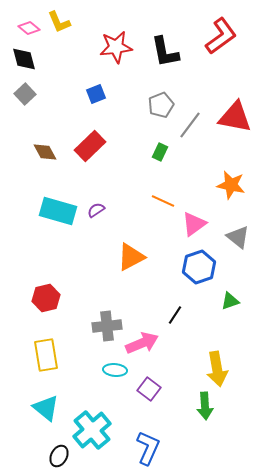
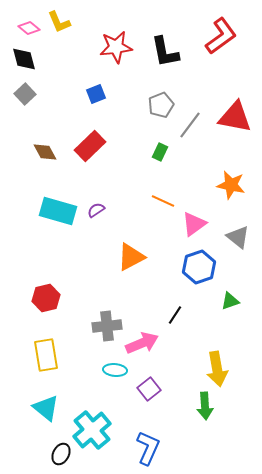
purple square: rotated 15 degrees clockwise
black ellipse: moved 2 px right, 2 px up
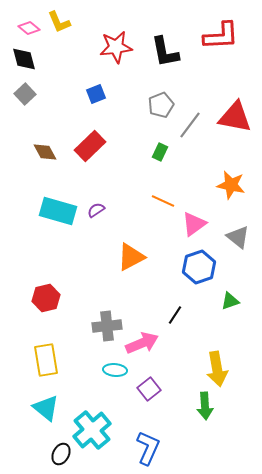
red L-shape: rotated 33 degrees clockwise
yellow rectangle: moved 5 px down
